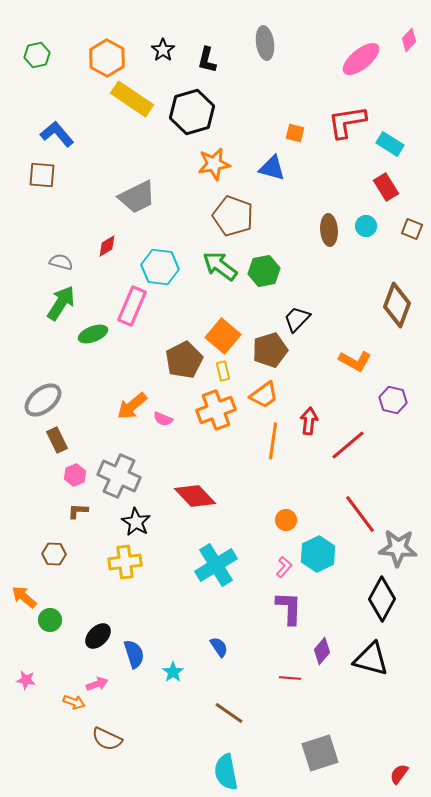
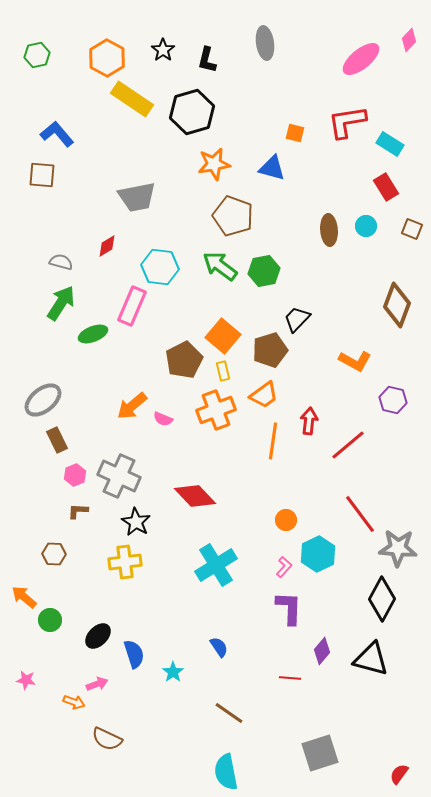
gray trapezoid at (137, 197): rotated 15 degrees clockwise
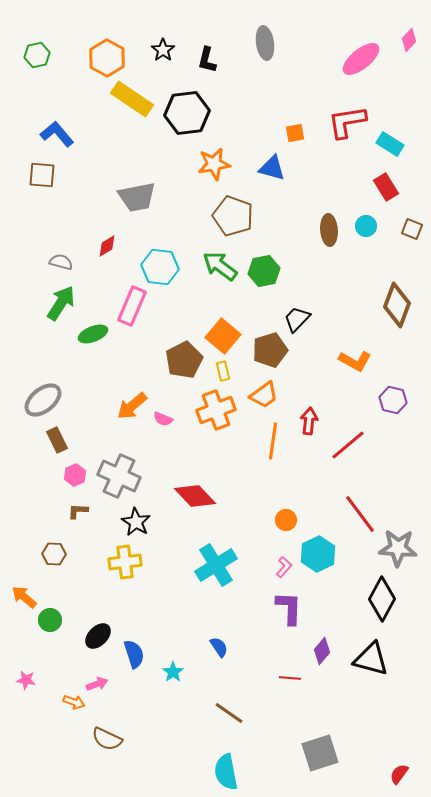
black hexagon at (192, 112): moved 5 px left, 1 px down; rotated 9 degrees clockwise
orange square at (295, 133): rotated 24 degrees counterclockwise
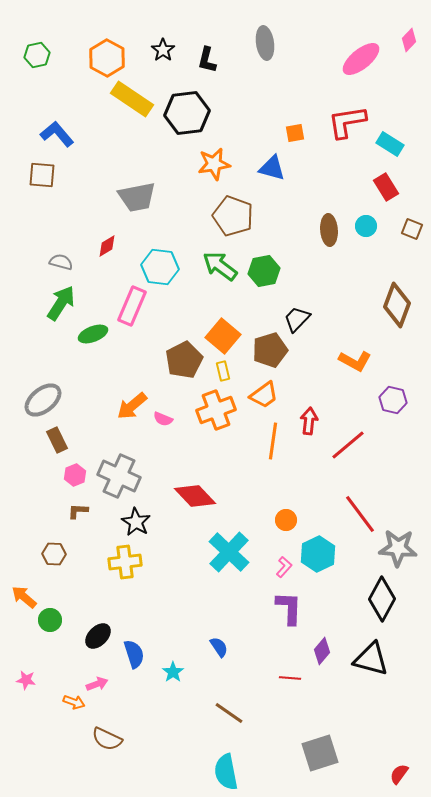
cyan cross at (216, 565): moved 13 px right, 13 px up; rotated 15 degrees counterclockwise
